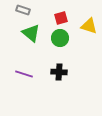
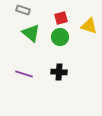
green circle: moved 1 px up
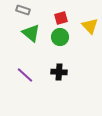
yellow triangle: moved 1 px right; rotated 30 degrees clockwise
purple line: moved 1 px right, 1 px down; rotated 24 degrees clockwise
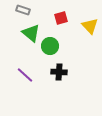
green circle: moved 10 px left, 9 px down
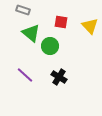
red square: moved 4 px down; rotated 24 degrees clockwise
black cross: moved 5 px down; rotated 28 degrees clockwise
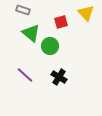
red square: rotated 24 degrees counterclockwise
yellow triangle: moved 4 px left, 13 px up
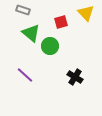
black cross: moved 16 px right
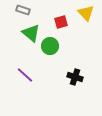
black cross: rotated 14 degrees counterclockwise
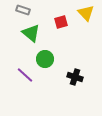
green circle: moved 5 px left, 13 px down
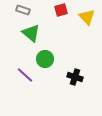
yellow triangle: moved 1 px right, 4 px down
red square: moved 12 px up
